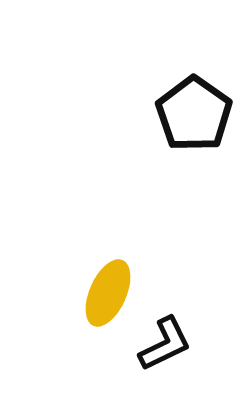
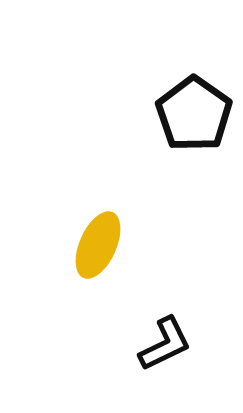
yellow ellipse: moved 10 px left, 48 px up
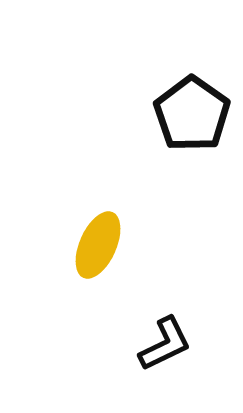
black pentagon: moved 2 px left
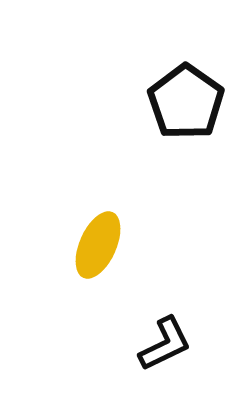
black pentagon: moved 6 px left, 12 px up
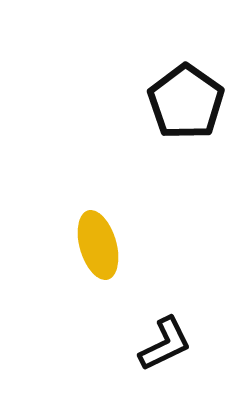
yellow ellipse: rotated 40 degrees counterclockwise
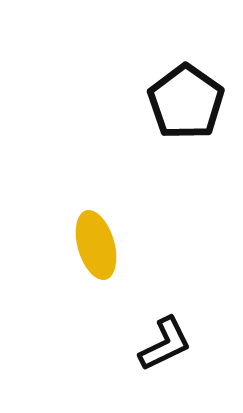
yellow ellipse: moved 2 px left
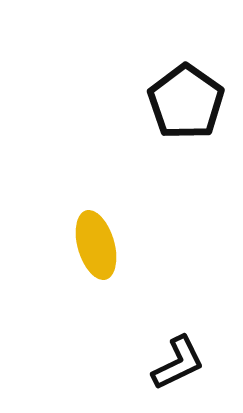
black L-shape: moved 13 px right, 19 px down
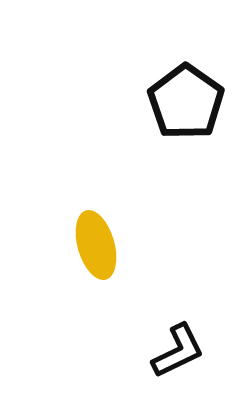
black L-shape: moved 12 px up
